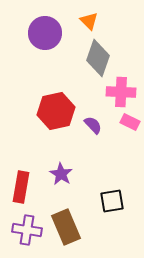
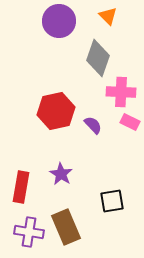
orange triangle: moved 19 px right, 5 px up
purple circle: moved 14 px right, 12 px up
purple cross: moved 2 px right, 2 px down
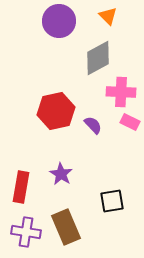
gray diamond: rotated 42 degrees clockwise
purple cross: moved 3 px left
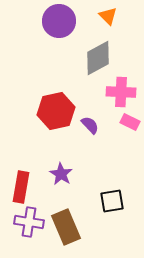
purple semicircle: moved 3 px left
purple cross: moved 3 px right, 10 px up
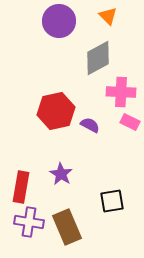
purple semicircle: rotated 18 degrees counterclockwise
brown rectangle: moved 1 px right
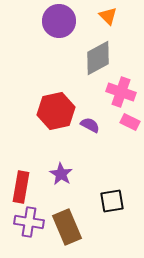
pink cross: rotated 16 degrees clockwise
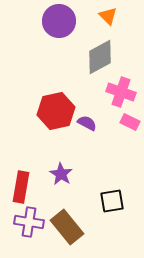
gray diamond: moved 2 px right, 1 px up
purple semicircle: moved 3 px left, 2 px up
brown rectangle: rotated 16 degrees counterclockwise
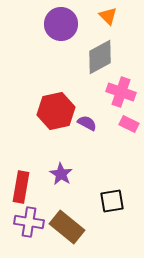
purple circle: moved 2 px right, 3 px down
pink rectangle: moved 1 px left, 2 px down
brown rectangle: rotated 12 degrees counterclockwise
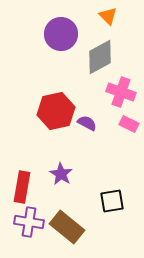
purple circle: moved 10 px down
red rectangle: moved 1 px right
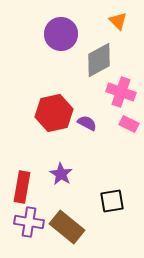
orange triangle: moved 10 px right, 5 px down
gray diamond: moved 1 px left, 3 px down
red hexagon: moved 2 px left, 2 px down
